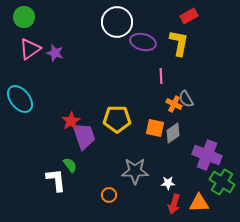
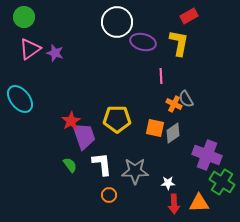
white L-shape: moved 46 px right, 16 px up
red arrow: rotated 18 degrees counterclockwise
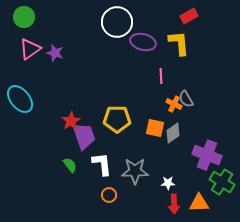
yellow L-shape: rotated 16 degrees counterclockwise
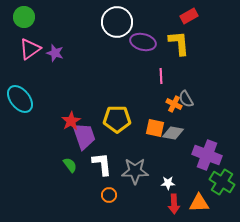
gray diamond: rotated 45 degrees clockwise
